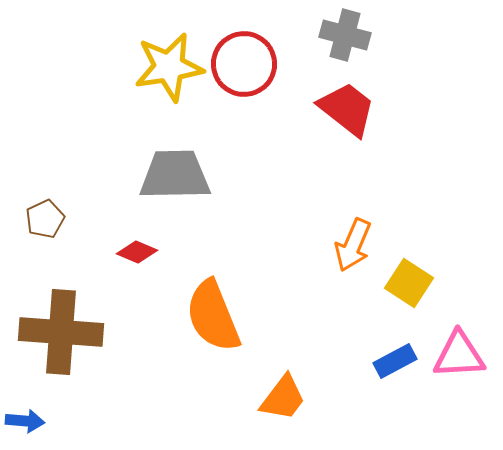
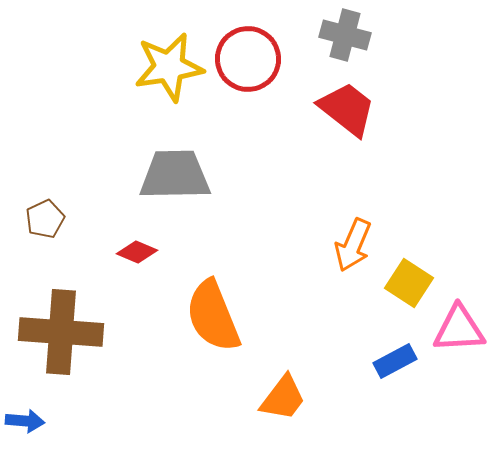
red circle: moved 4 px right, 5 px up
pink triangle: moved 26 px up
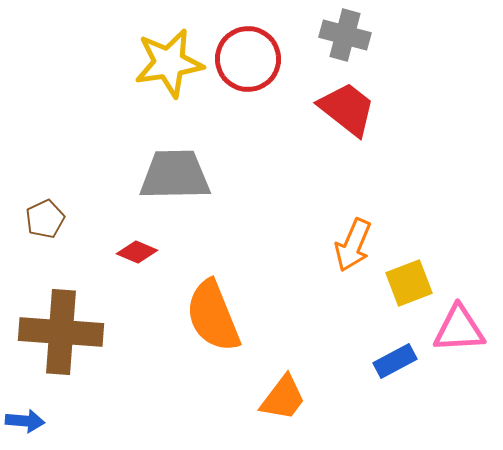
yellow star: moved 4 px up
yellow square: rotated 36 degrees clockwise
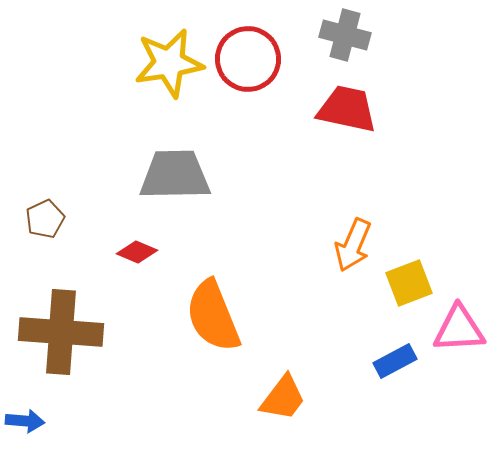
red trapezoid: rotated 26 degrees counterclockwise
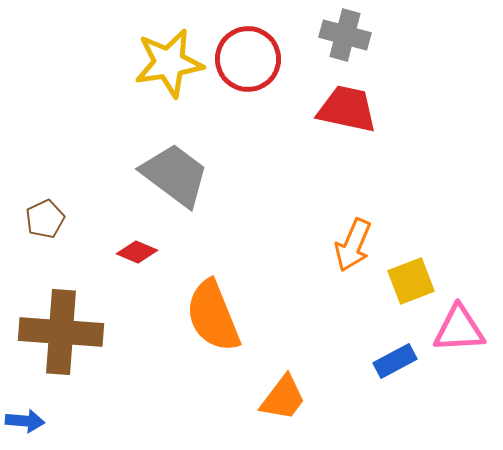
gray trapezoid: rotated 38 degrees clockwise
yellow square: moved 2 px right, 2 px up
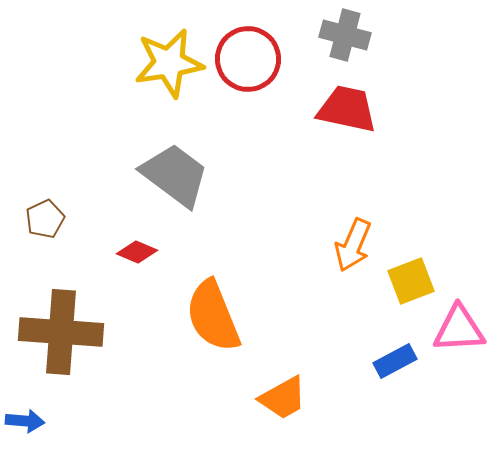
orange trapezoid: rotated 24 degrees clockwise
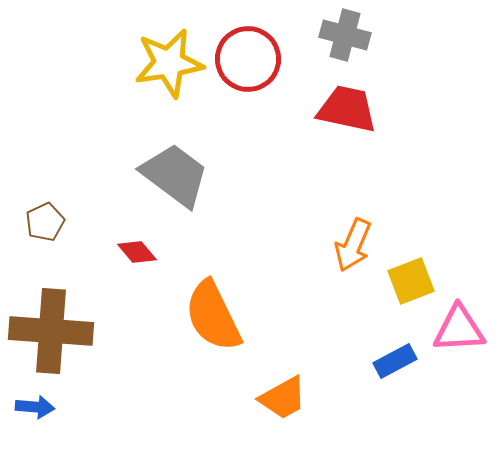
brown pentagon: moved 3 px down
red diamond: rotated 27 degrees clockwise
orange semicircle: rotated 4 degrees counterclockwise
brown cross: moved 10 px left, 1 px up
blue arrow: moved 10 px right, 14 px up
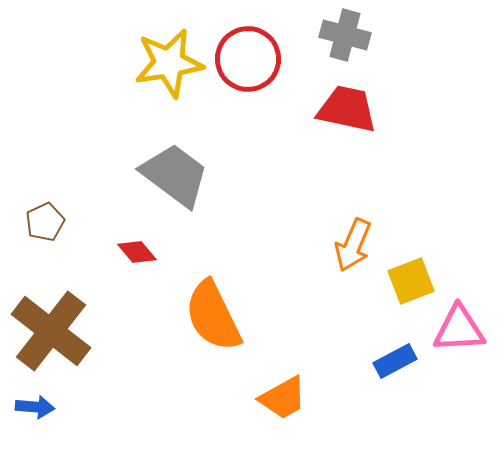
brown cross: rotated 34 degrees clockwise
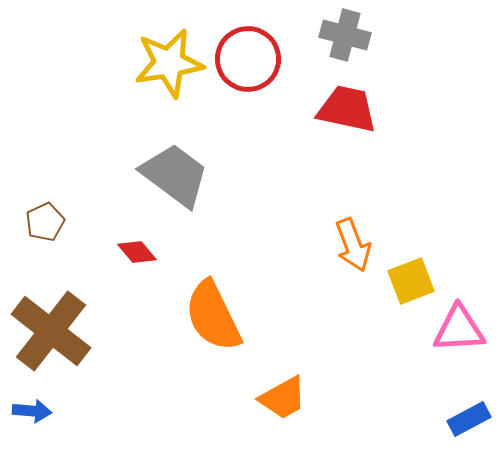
orange arrow: rotated 44 degrees counterclockwise
blue rectangle: moved 74 px right, 58 px down
blue arrow: moved 3 px left, 4 px down
